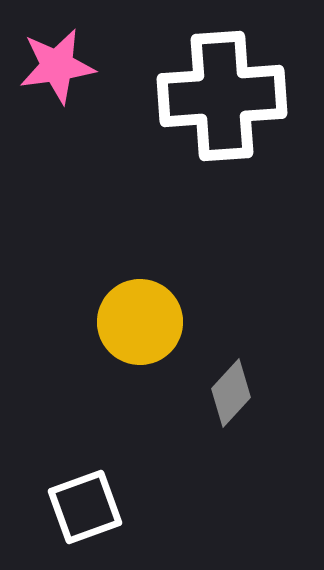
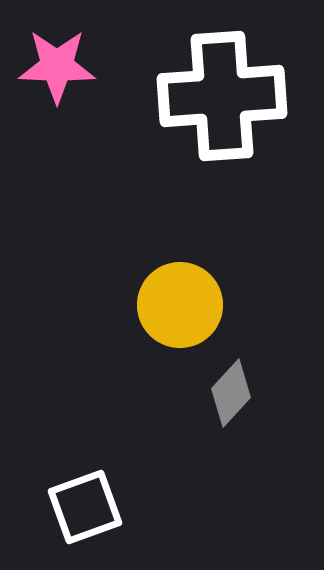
pink star: rotated 10 degrees clockwise
yellow circle: moved 40 px right, 17 px up
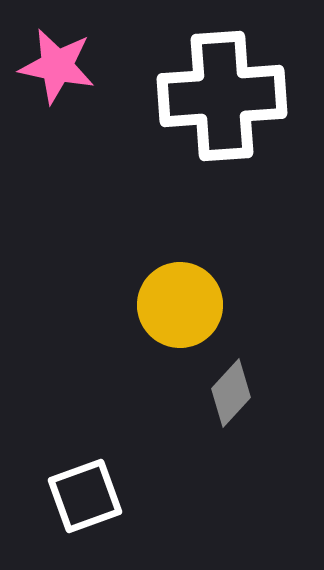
pink star: rotated 10 degrees clockwise
white square: moved 11 px up
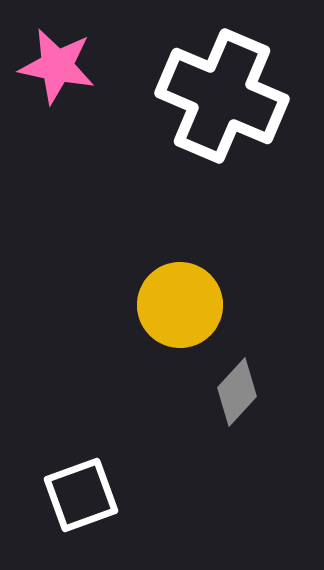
white cross: rotated 27 degrees clockwise
gray diamond: moved 6 px right, 1 px up
white square: moved 4 px left, 1 px up
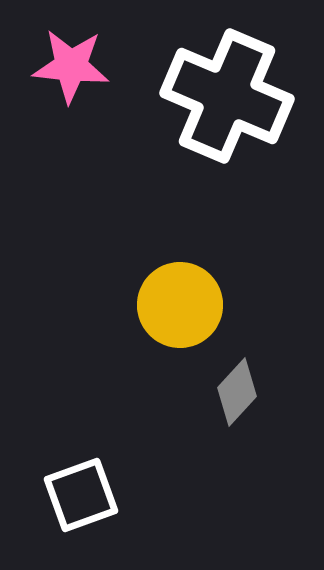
pink star: moved 14 px right; rotated 6 degrees counterclockwise
white cross: moved 5 px right
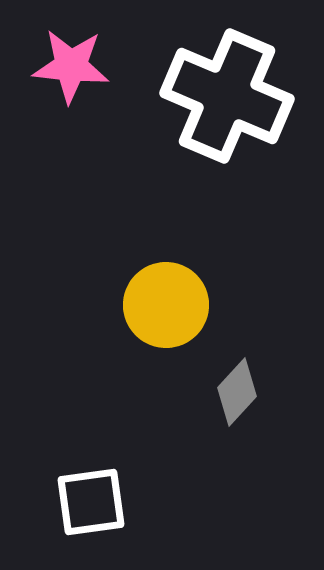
yellow circle: moved 14 px left
white square: moved 10 px right, 7 px down; rotated 12 degrees clockwise
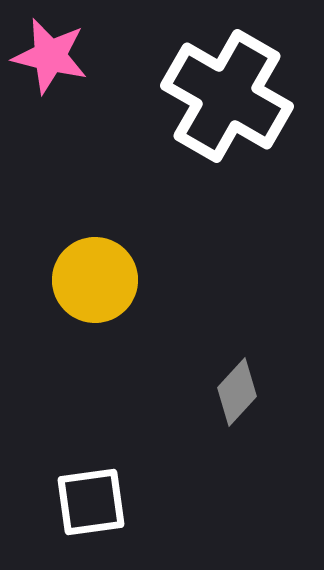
pink star: moved 21 px left, 10 px up; rotated 8 degrees clockwise
white cross: rotated 7 degrees clockwise
yellow circle: moved 71 px left, 25 px up
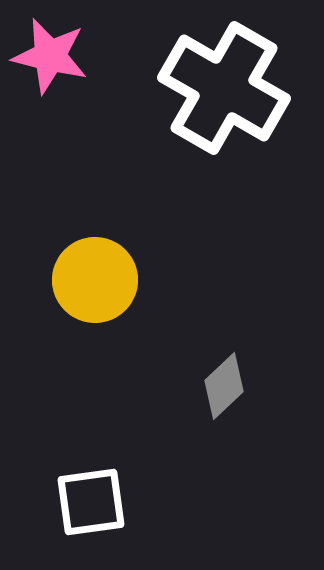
white cross: moved 3 px left, 8 px up
gray diamond: moved 13 px left, 6 px up; rotated 4 degrees clockwise
